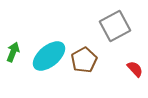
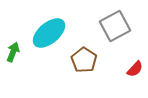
cyan ellipse: moved 23 px up
brown pentagon: rotated 10 degrees counterclockwise
red semicircle: rotated 84 degrees clockwise
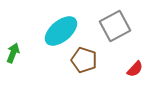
cyan ellipse: moved 12 px right, 2 px up
green arrow: moved 1 px down
brown pentagon: rotated 15 degrees counterclockwise
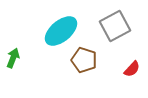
green arrow: moved 5 px down
red semicircle: moved 3 px left
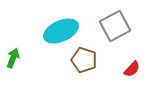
cyan ellipse: rotated 16 degrees clockwise
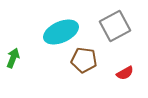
cyan ellipse: moved 1 px down
brown pentagon: rotated 10 degrees counterclockwise
red semicircle: moved 7 px left, 4 px down; rotated 18 degrees clockwise
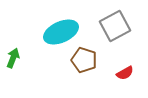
brown pentagon: rotated 10 degrees clockwise
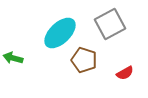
gray square: moved 5 px left, 2 px up
cyan ellipse: moved 1 px left, 1 px down; rotated 20 degrees counterclockwise
green arrow: rotated 96 degrees counterclockwise
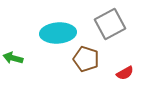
cyan ellipse: moved 2 px left; rotated 40 degrees clockwise
brown pentagon: moved 2 px right, 1 px up
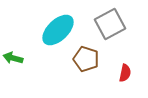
cyan ellipse: moved 3 px up; rotated 40 degrees counterclockwise
red semicircle: rotated 48 degrees counterclockwise
